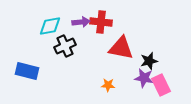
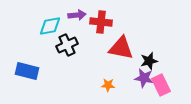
purple arrow: moved 4 px left, 7 px up
black cross: moved 2 px right, 1 px up
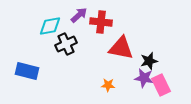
purple arrow: moved 2 px right; rotated 36 degrees counterclockwise
black cross: moved 1 px left, 1 px up
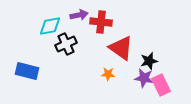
purple arrow: rotated 30 degrees clockwise
red triangle: rotated 24 degrees clockwise
orange star: moved 11 px up
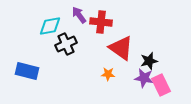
purple arrow: rotated 114 degrees counterclockwise
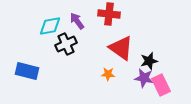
purple arrow: moved 2 px left, 6 px down
red cross: moved 8 px right, 8 px up
